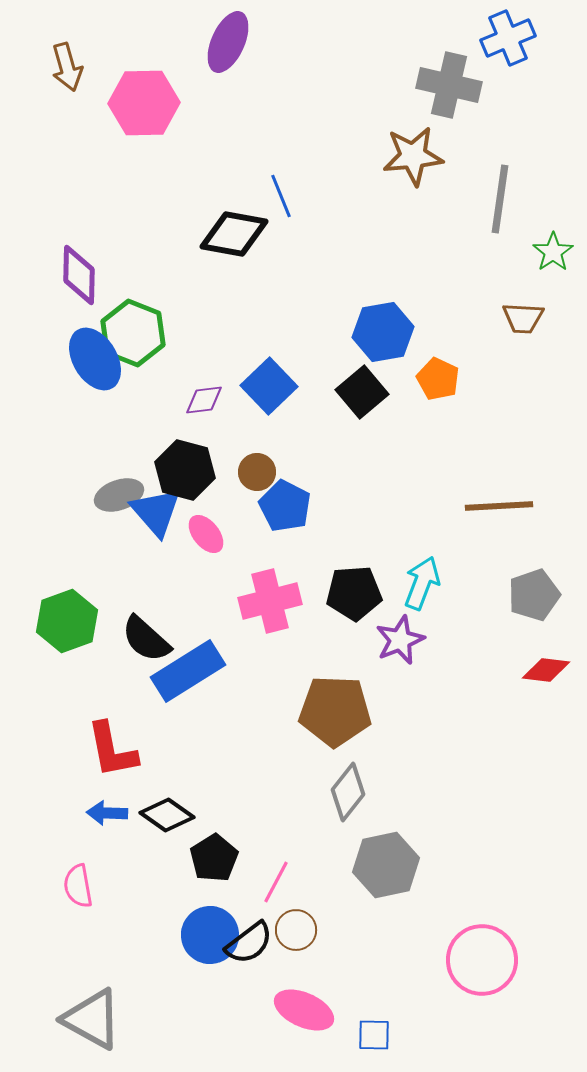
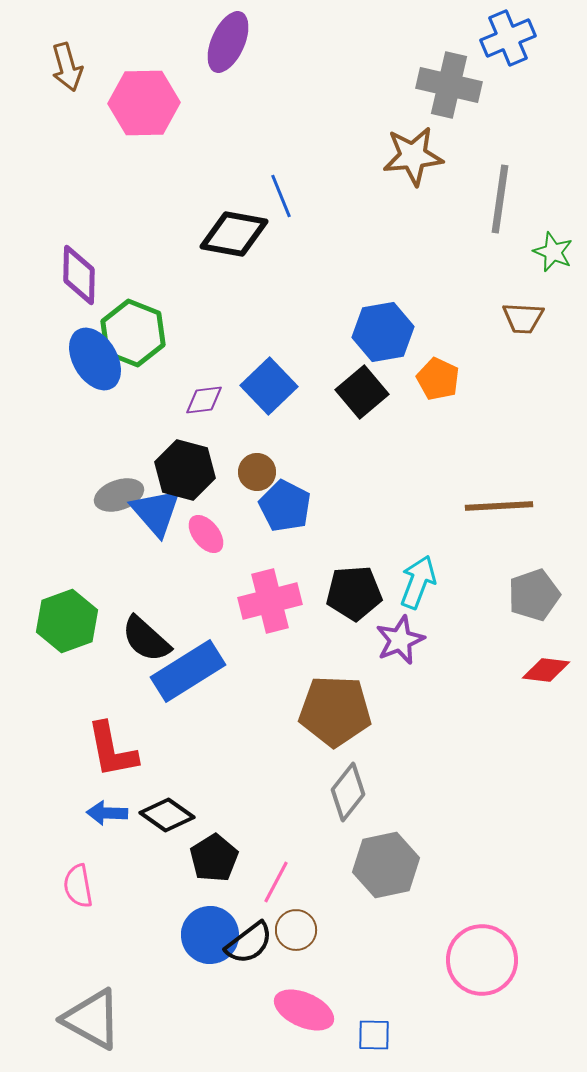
green star at (553, 252): rotated 15 degrees counterclockwise
cyan arrow at (422, 583): moved 4 px left, 1 px up
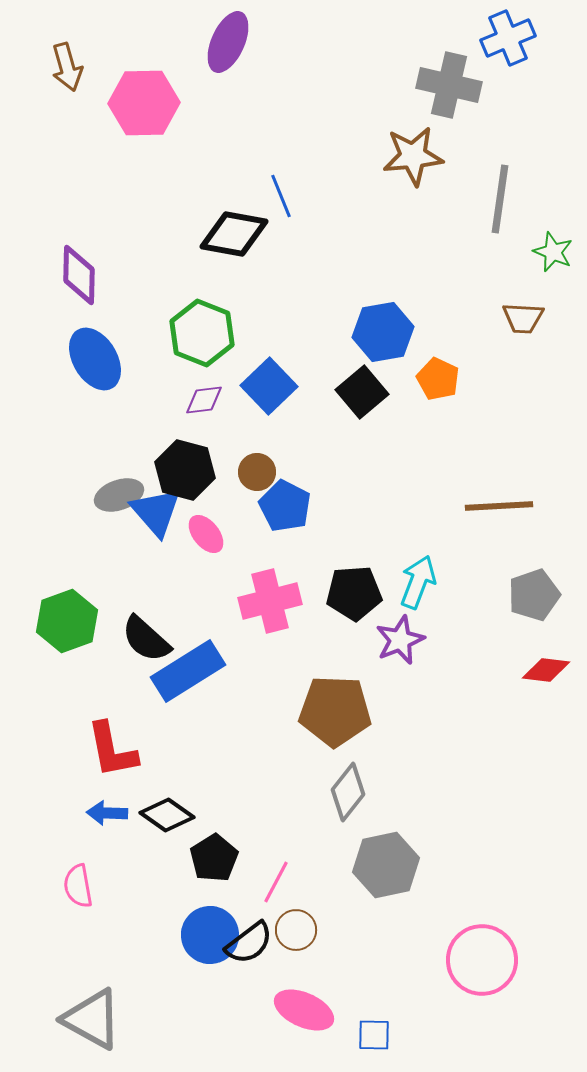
green hexagon at (133, 333): moved 69 px right
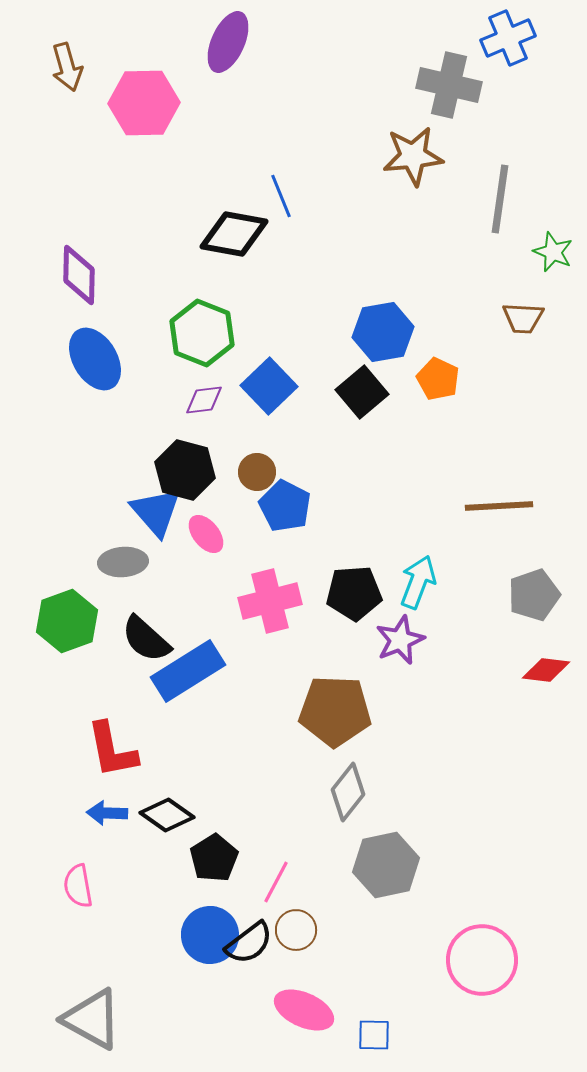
gray ellipse at (119, 495): moved 4 px right, 67 px down; rotated 15 degrees clockwise
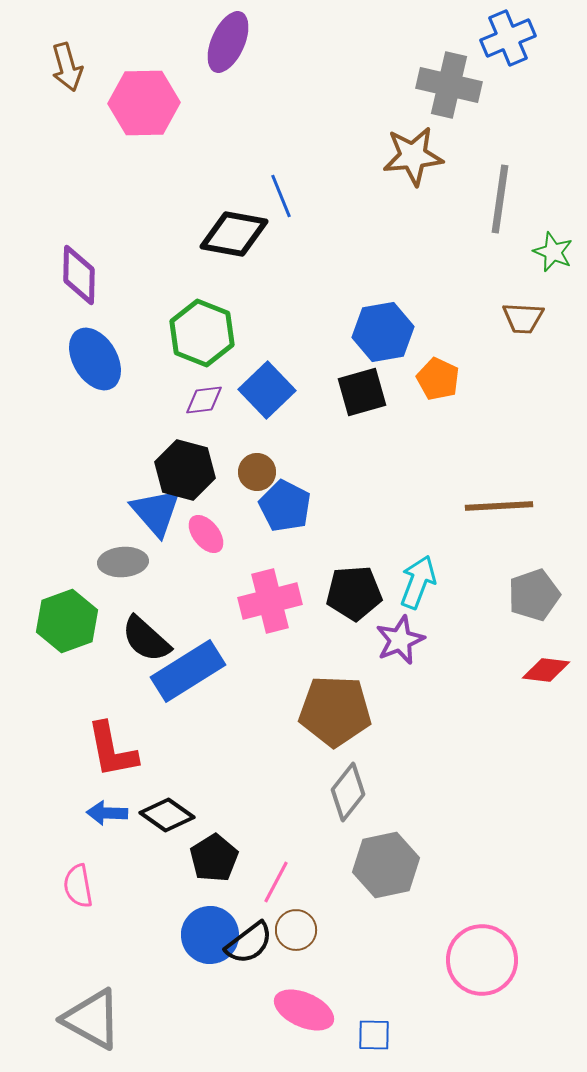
blue square at (269, 386): moved 2 px left, 4 px down
black square at (362, 392): rotated 24 degrees clockwise
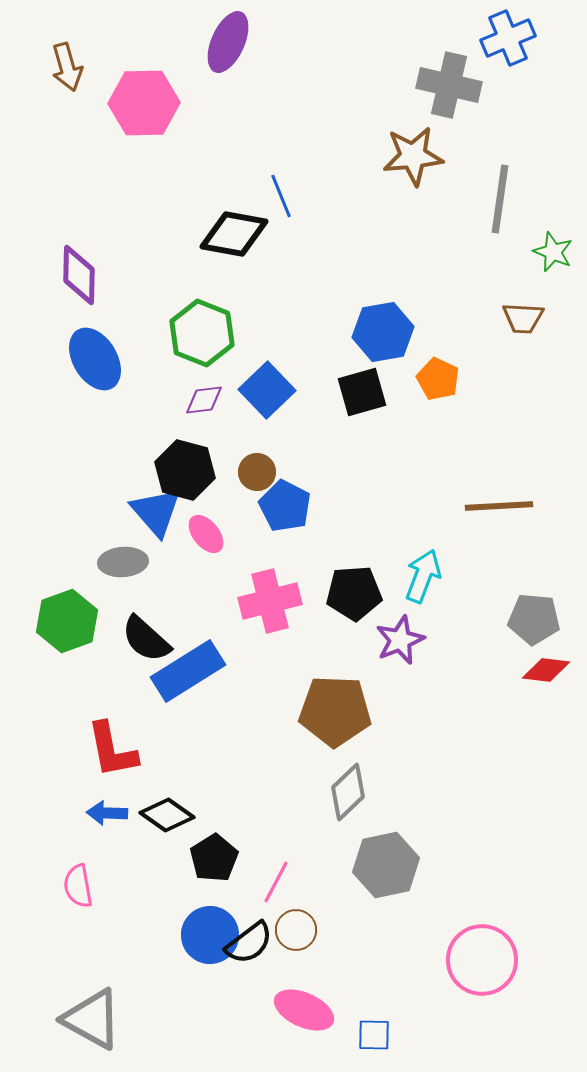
cyan arrow at (418, 582): moved 5 px right, 6 px up
gray pentagon at (534, 595): moved 24 px down; rotated 24 degrees clockwise
gray diamond at (348, 792): rotated 8 degrees clockwise
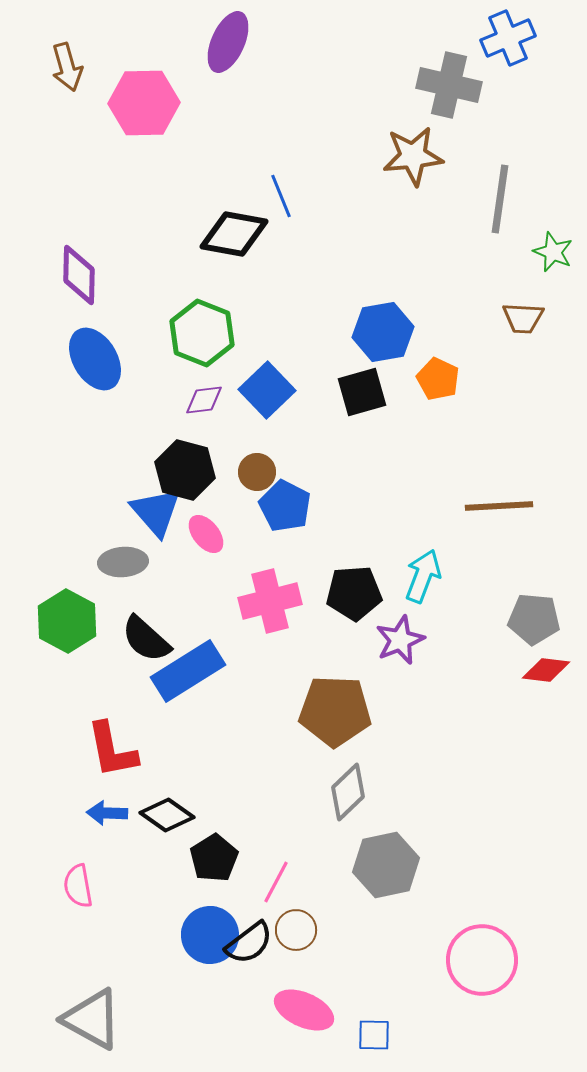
green hexagon at (67, 621): rotated 12 degrees counterclockwise
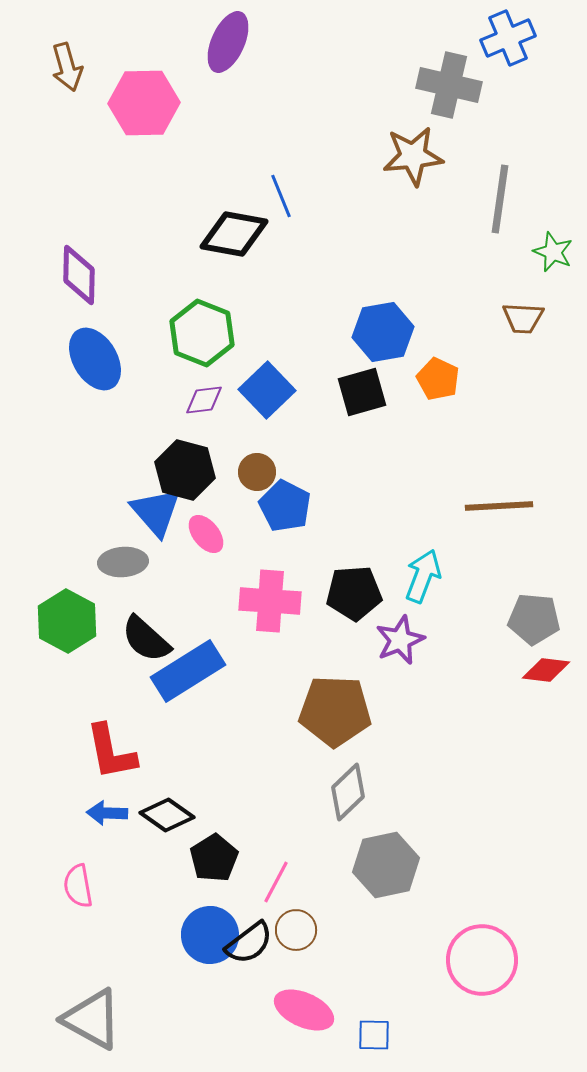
pink cross at (270, 601): rotated 18 degrees clockwise
red L-shape at (112, 750): moved 1 px left, 2 px down
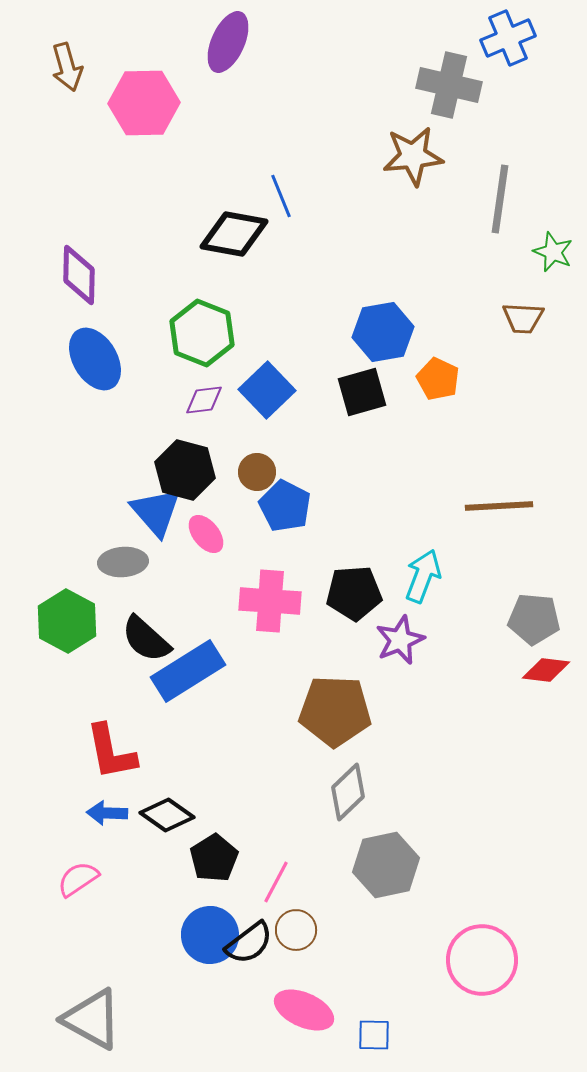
pink semicircle at (78, 886): moved 7 px up; rotated 66 degrees clockwise
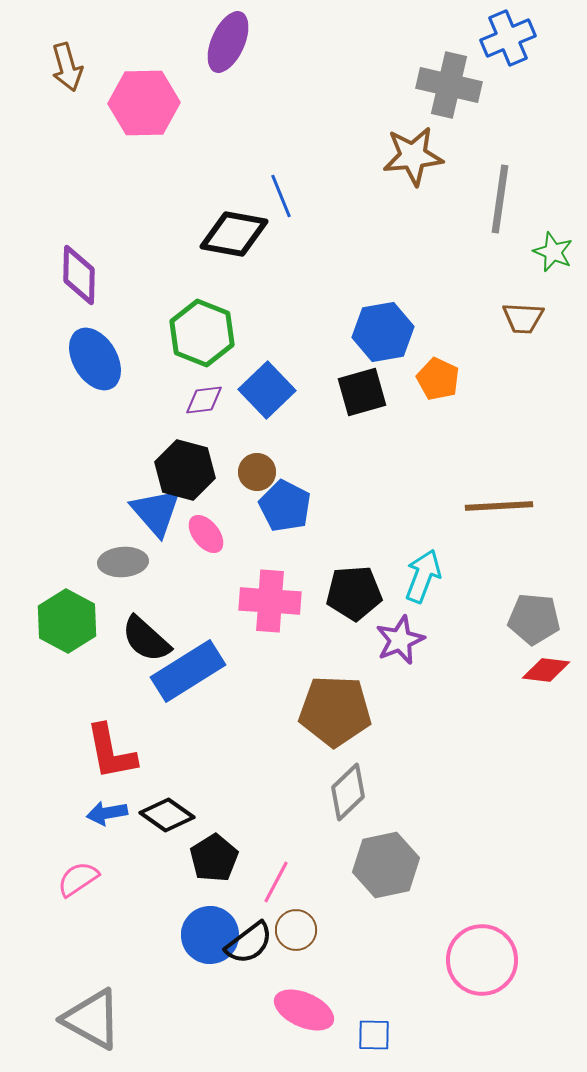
blue arrow at (107, 813): rotated 12 degrees counterclockwise
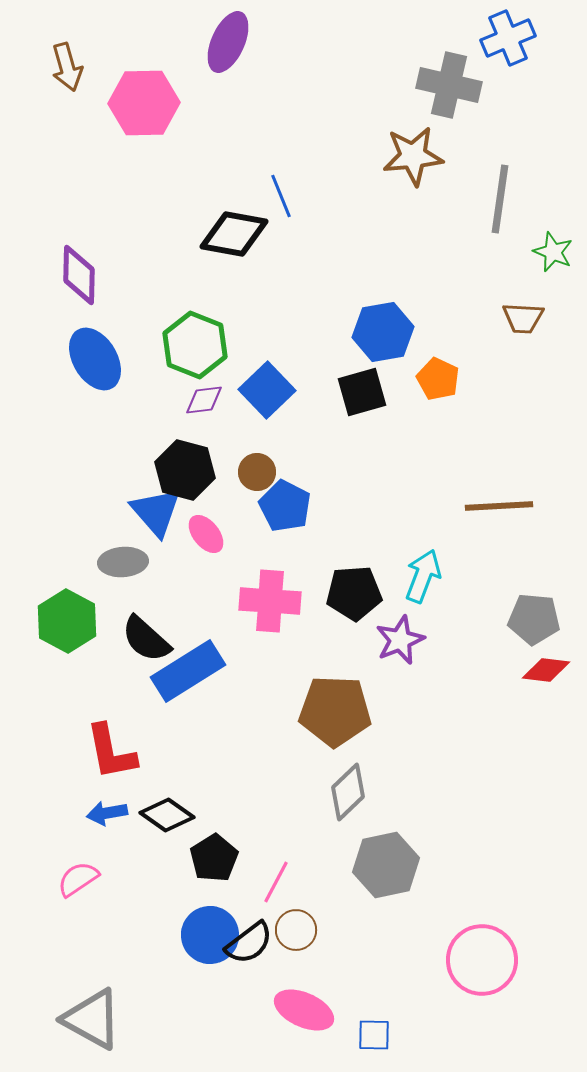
green hexagon at (202, 333): moved 7 px left, 12 px down
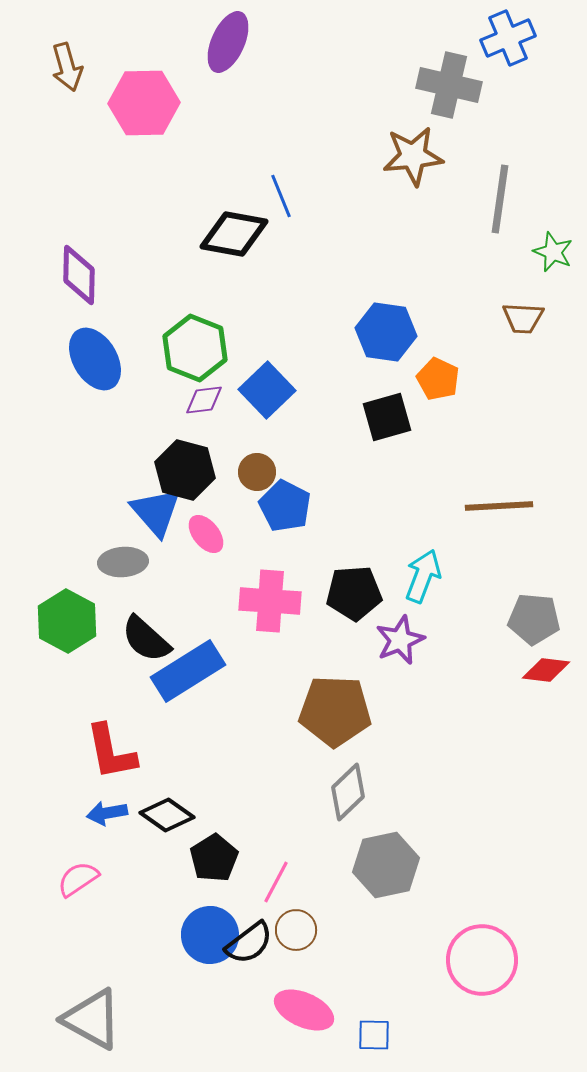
blue hexagon at (383, 332): moved 3 px right; rotated 18 degrees clockwise
green hexagon at (195, 345): moved 3 px down
black square at (362, 392): moved 25 px right, 25 px down
